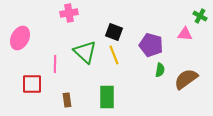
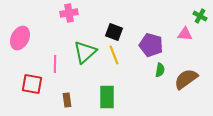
green triangle: rotated 35 degrees clockwise
red square: rotated 10 degrees clockwise
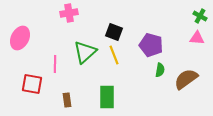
pink triangle: moved 12 px right, 4 px down
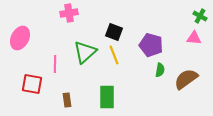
pink triangle: moved 3 px left
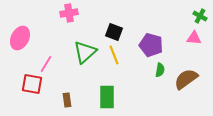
pink line: moved 9 px left; rotated 30 degrees clockwise
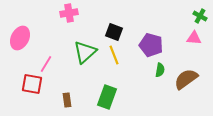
green rectangle: rotated 20 degrees clockwise
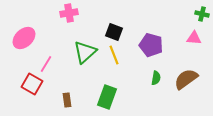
green cross: moved 2 px right, 2 px up; rotated 16 degrees counterclockwise
pink ellipse: moved 4 px right; rotated 20 degrees clockwise
green semicircle: moved 4 px left, 8 px down
red square: rotated 20 degrees clockwise
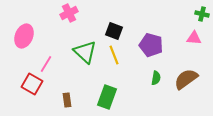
pink cross: rotated 18 degrees counterclockwise
black square: moved 1 px up
pink ellipse: moved 2 px up; rotated 25 degrees counterclockwise
green triangle: rotated 35 degrees counterclockwise
